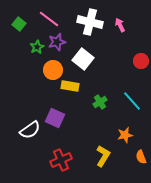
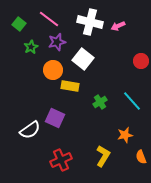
pink arrow: moved 2 px left, 1 px down; rotated 88 degrees counterclockwise
green star: moved 6 px left
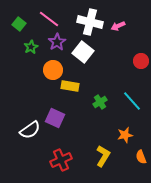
purple star: rotated 18 degrees counterclockwise
white square: moved 7 px up
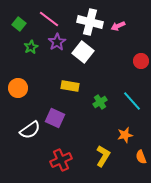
orange circle: moved 35 px left, 18 px down
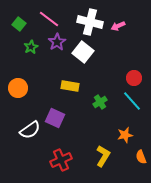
red circle: moved 7 px left, 17 px down
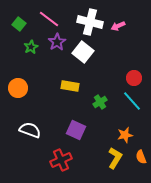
purple square: moved 21 px right, 12 px down
white semicircle: rotated 125 degrees counterclockwise
yellow L-shape: moved 12 px right, 2 px down
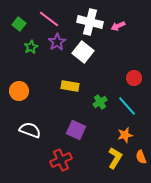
orange circle: moved 1 px right, 3 px down
cyan line: moved 5 px left, 5 px down
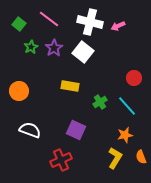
purple star: moved 3 px left, 6 px down
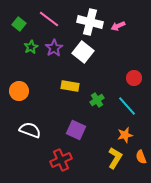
green cross: moved 3 px left, 2 px up
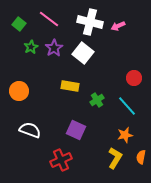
white square: moved 1 px down
orange semicircle: rotated 32 degrees clockwise
